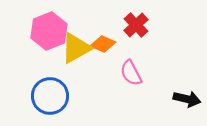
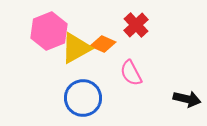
blue circle: moved 33 px right, 2 px down
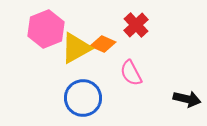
pink hexagon: moved 3 px left, 2 px up
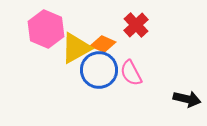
pink hexagon: rotated 15 degrees counterclockwise
blue circle: moved 16 px right, 28 px up
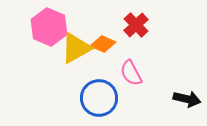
pink hexagon: moved 3 px right, 2 px up
blue circle: moved 28 px down
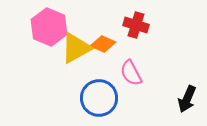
red cross: rotated 30 degrees counterclockwise
black arrow: rotated 100 degrees clockwise
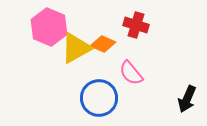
pink semicircle: rotated 12 degrees counterclockwise
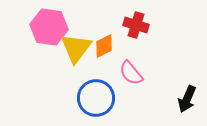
pink hexagon: rotated 15 degrees counterclockwise
orange diamond: moved 1 px right, 2 px down; rotated 50 degrees counterclockwise
yellow triangle: rotated 24 degrees counterclockwise
blue circle: moved 3 px left
